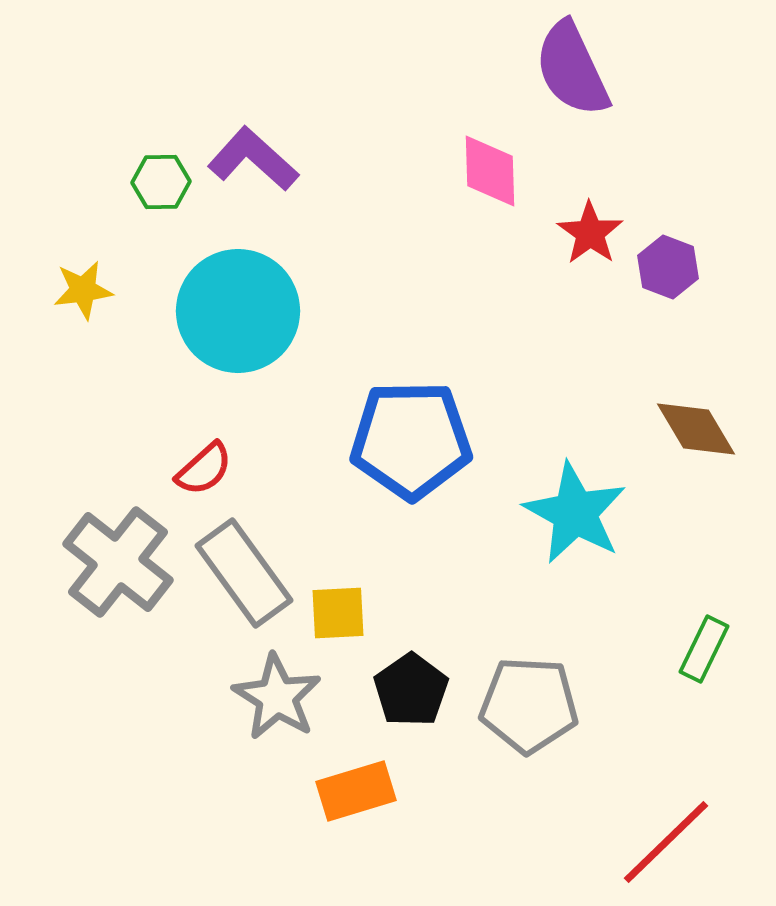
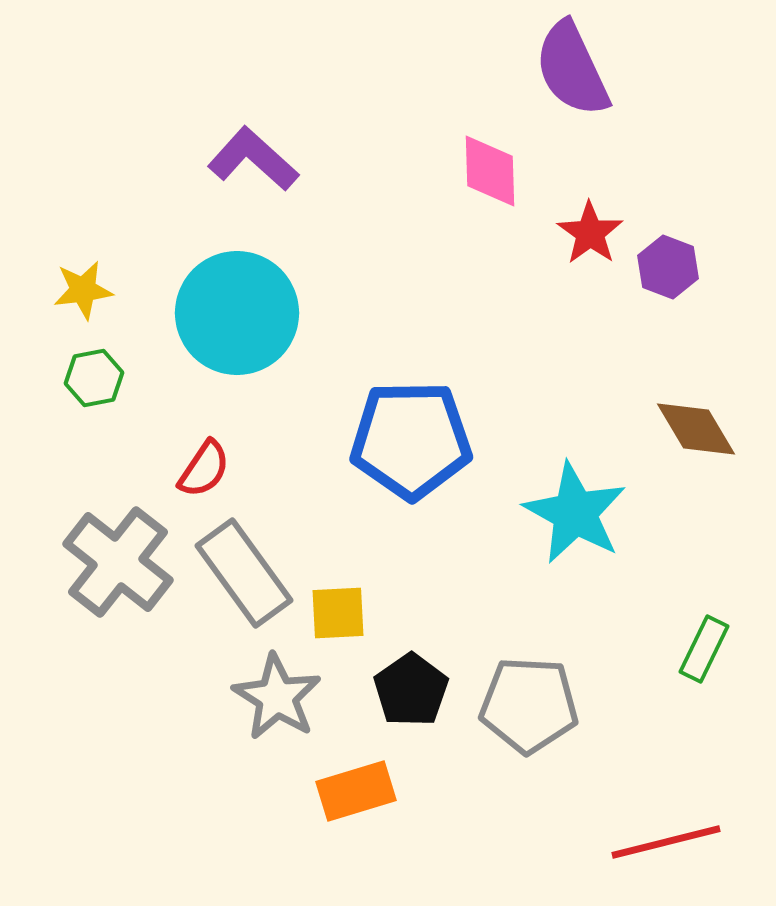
green hexagon: moved 67 px left, 196 px down; rotated 10 degrees counterclockwise
cyan circle: moved 1 px left, 2 px down
red semicircle: rotated 14 degrees counterclockwise
red line: rotated 30 degrees clockwise
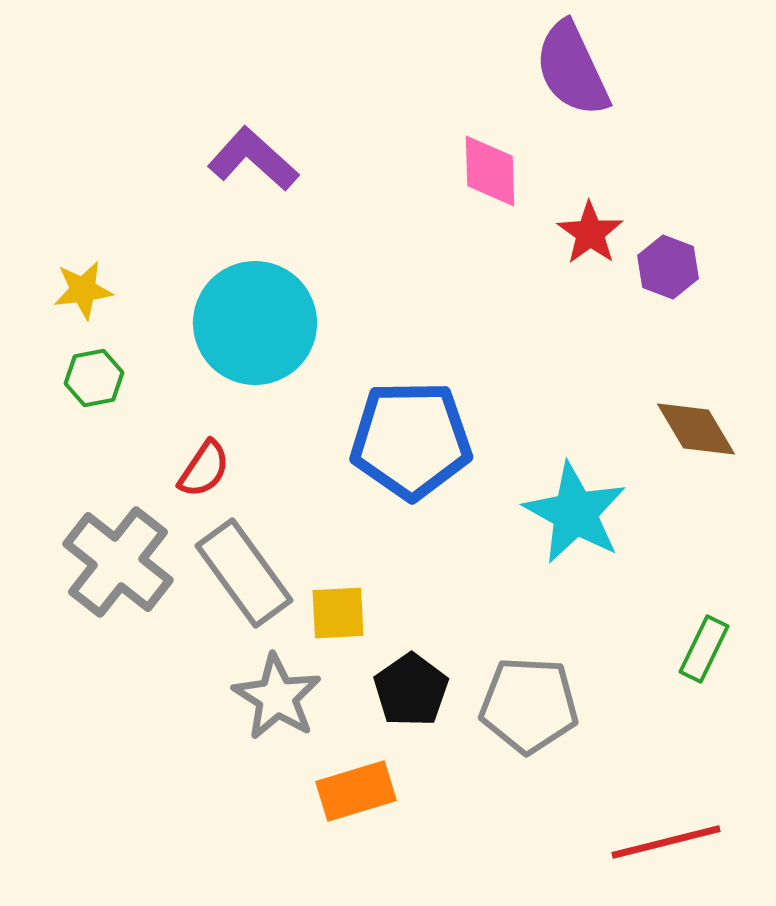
cyan circle: moved 18 px right, 10 px down
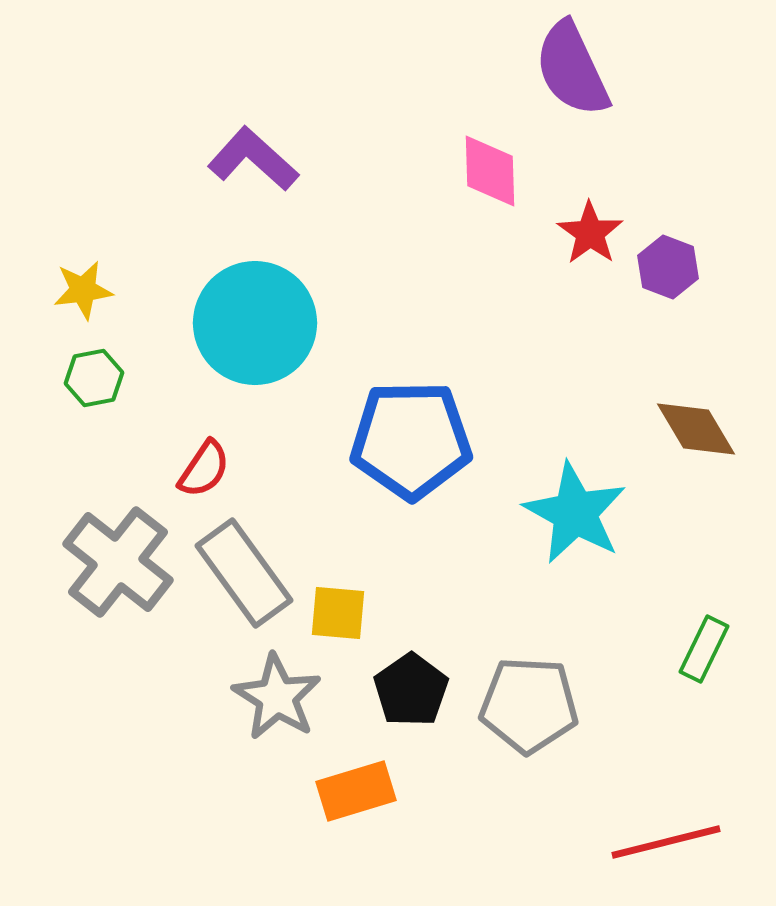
yellow square: rotated 8 degrees clockwise
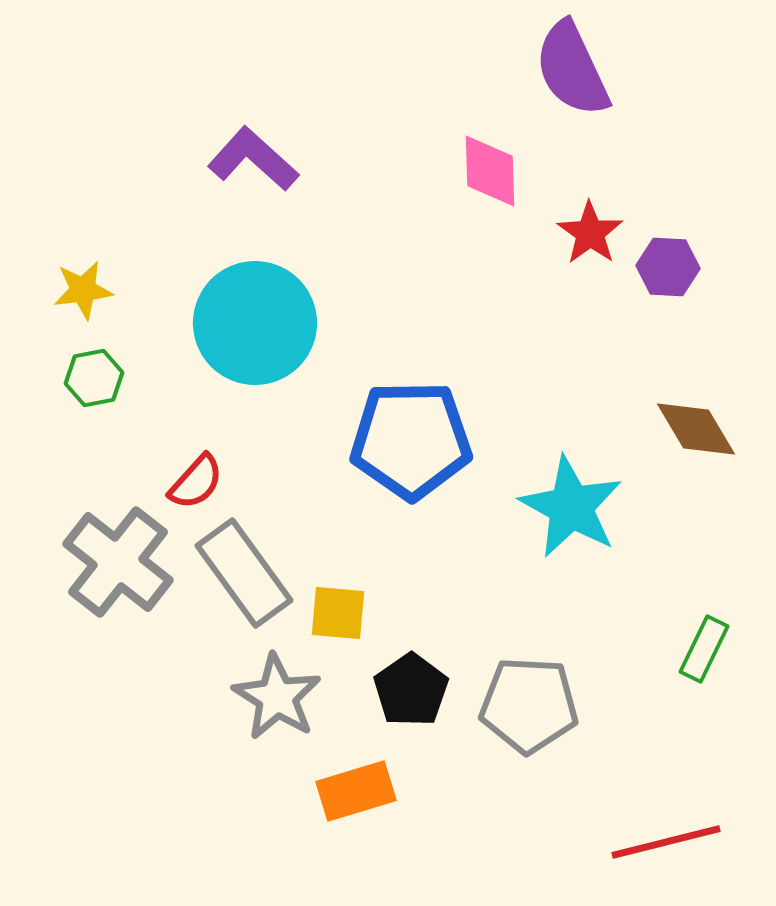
purple hexagon: rotated 18 degrees counterclockwise
red semicircle: moved 8 px left, 13 px down; rotated 8 degrees clockwise
cyan star: moved 4 px left, 6 px up
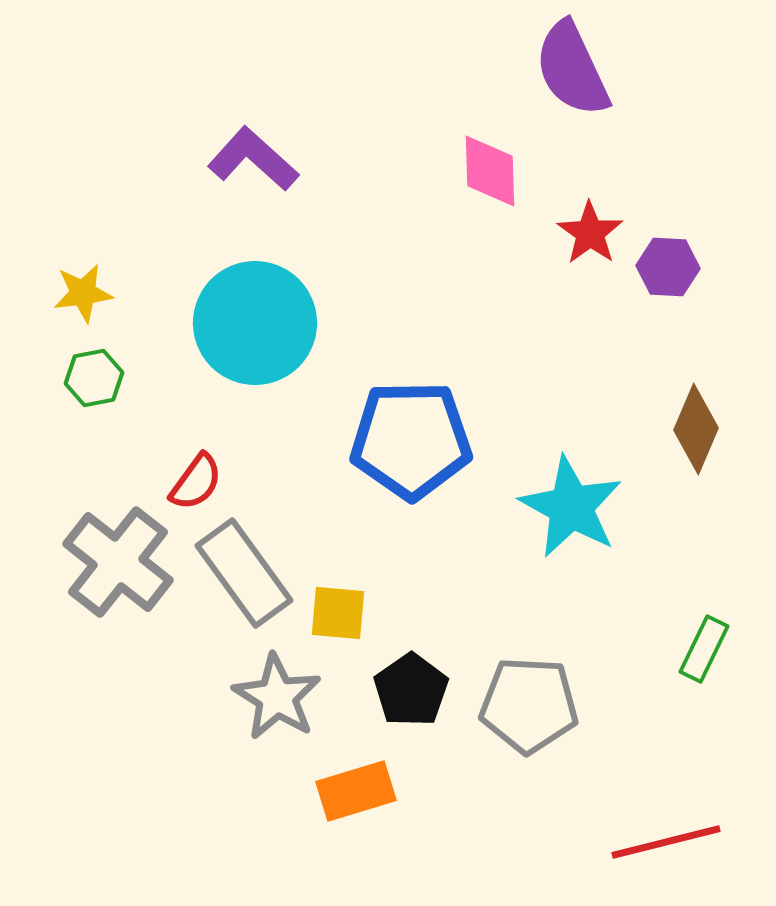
yellow star: moved 3 px down
brown diamond: rotated 54 degrees clockwise
red semicircle: rotated 6 degrees counterclockwise
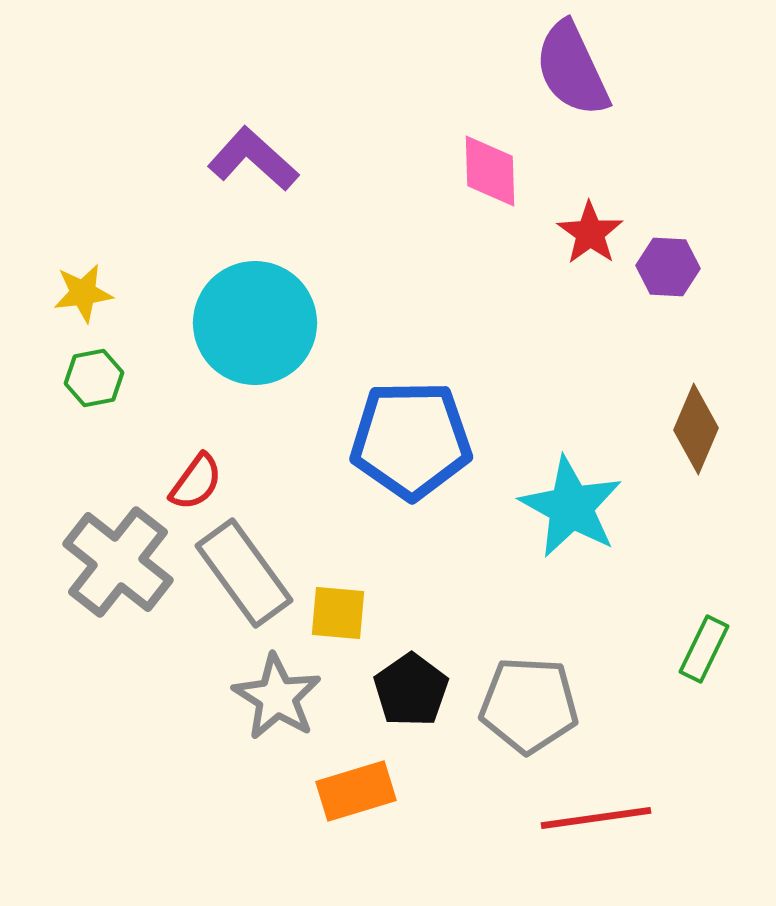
red line: moved 70 px left, 24 px up; rotated 6 degrees clockwise
